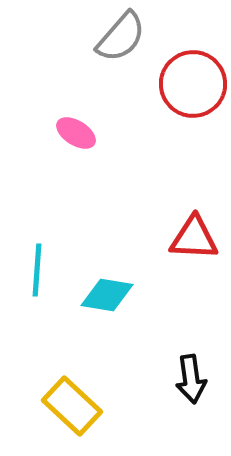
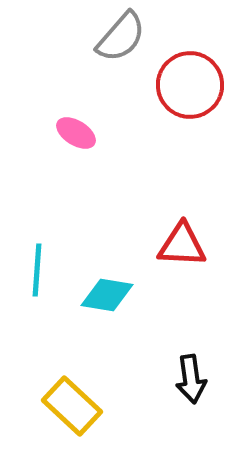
red circle: moved 3 px left, 1 px down
red triangle: moved 12 px left, 7 px down
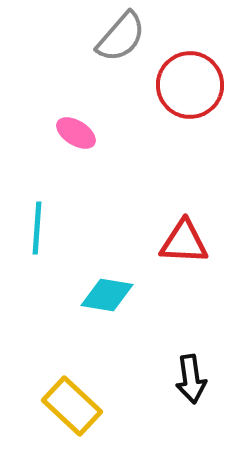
red triangle: moved 2 px right, 3 px up
cyan line: moved 42 px up
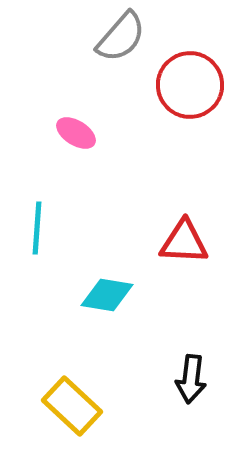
black arrow: rotated 15 degrees clockwise
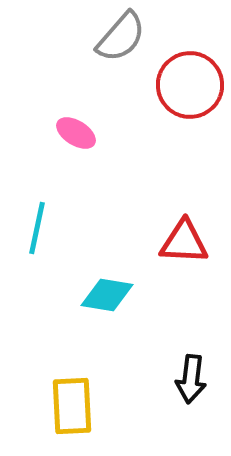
cyan line: rotated 8 degrees clockwise
yellow rectangle: rotated 44 degrees clockwise
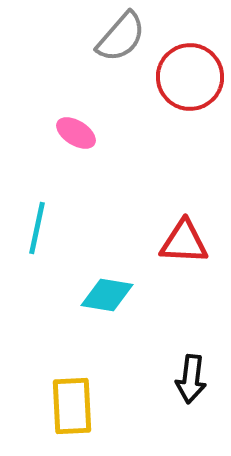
red circle: moved 8 px up
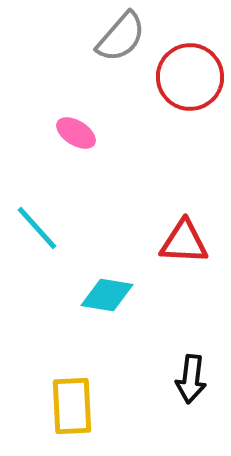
cyan line: rotated 54 degrees counterclockwise
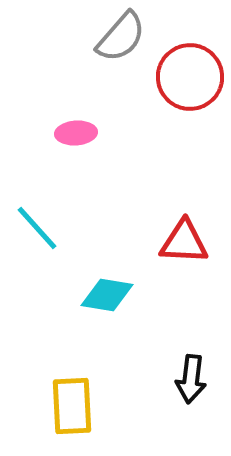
pink ellipse: rotated 36 degrees counterclockwise
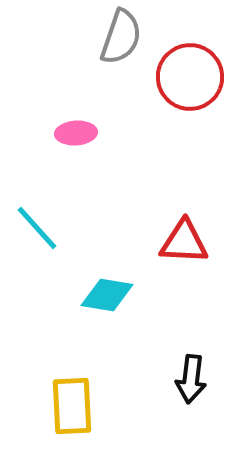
gray semicircle: rotated 22 degrees counterclockwise
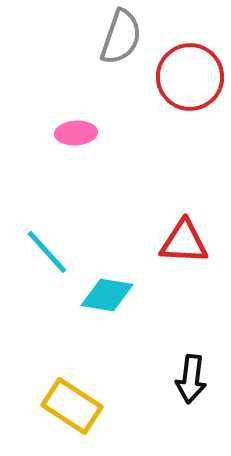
cyan line: moved 10 px right, 24 px down
yellow rectangle: rotated 54 degrees counterclockwise
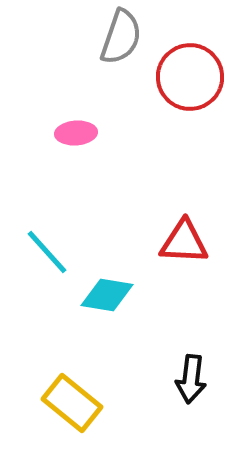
yellow rectangle: moved 3 px up; rotated 6 degrees clockwise
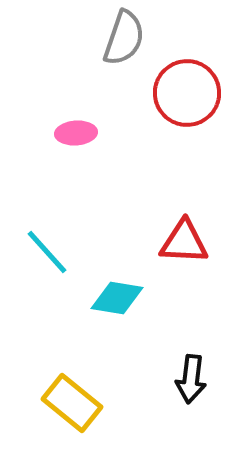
gray semicircle: moved 3 px right, 1 px down
red circle: moved 3 px left, 16 px down
cyan diamond: moved 10 px right, 3 px down
